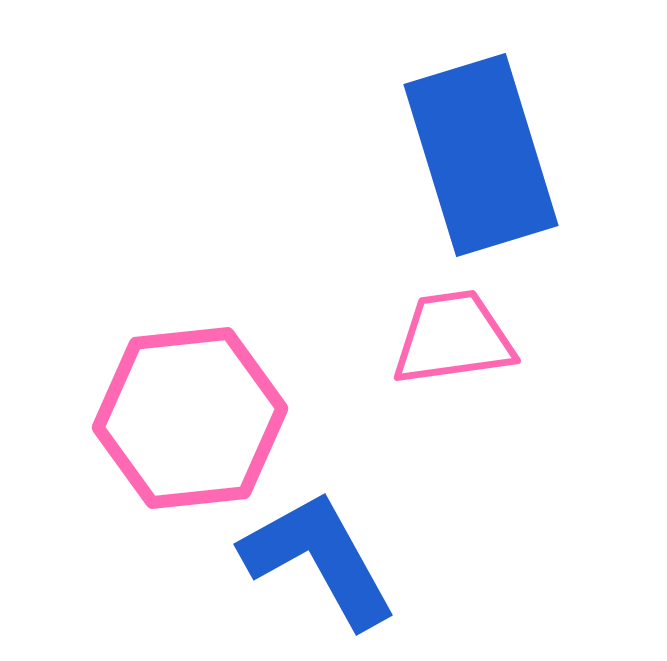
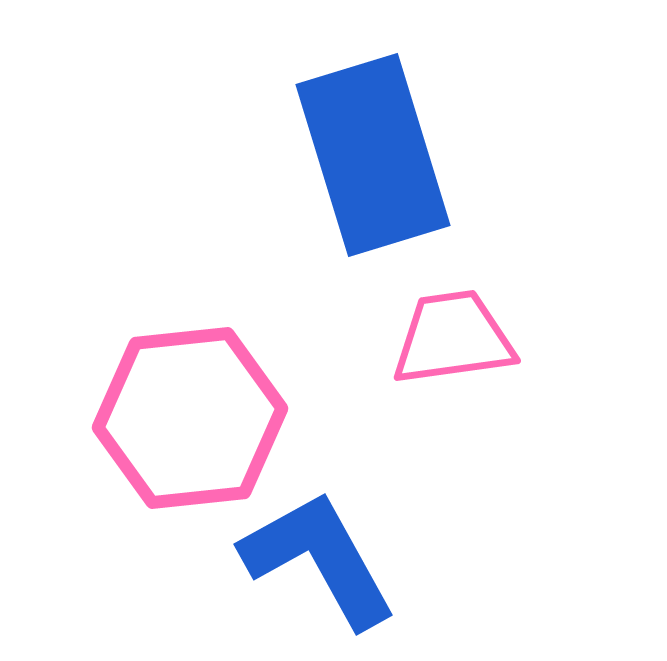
blue rectangle: moved 108 px left
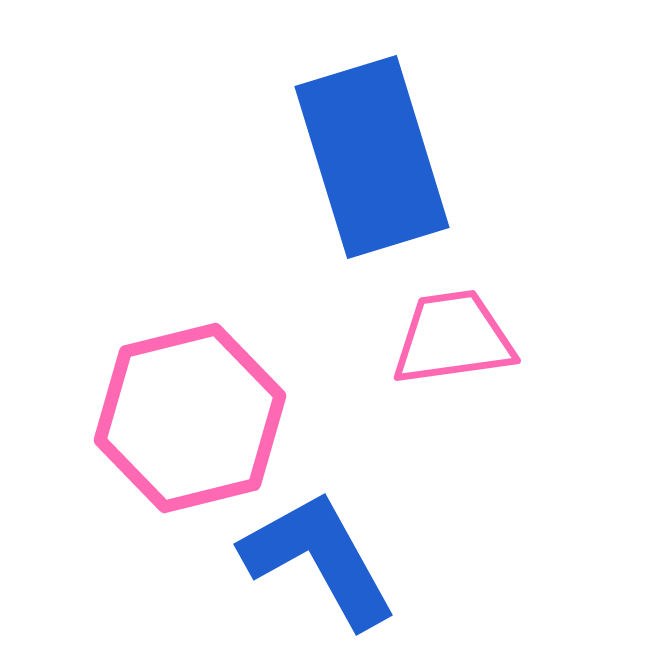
blue rectangle: moved 1 px left, 2 px down
pink hexagon: rotated 8 degrees counterclockwise
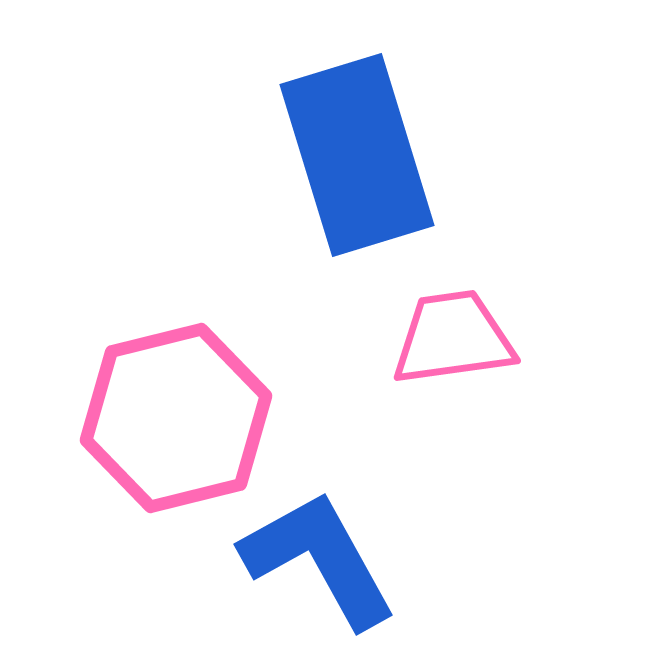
blue rectangle: moved 15 px left, 2 px up
pink hexagon: moved 14 px left
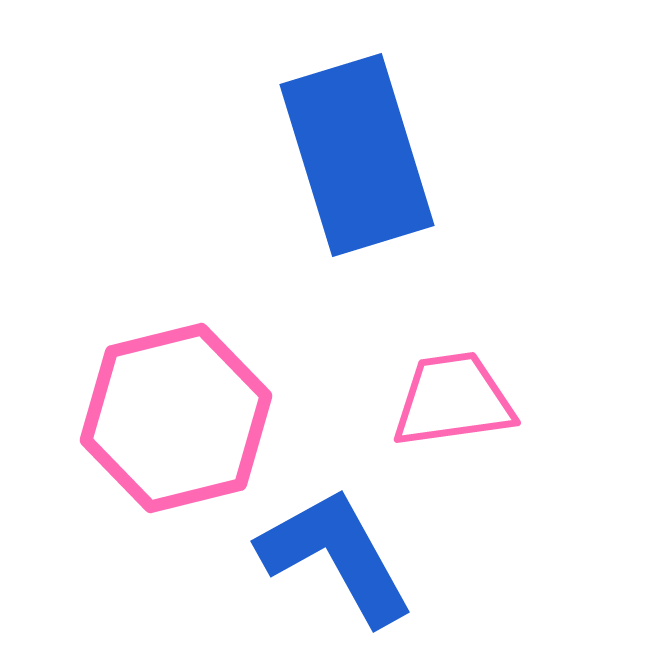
pink trapezoid: moved 62 px down
blue L-shape: moved 17 px right, 3 px up
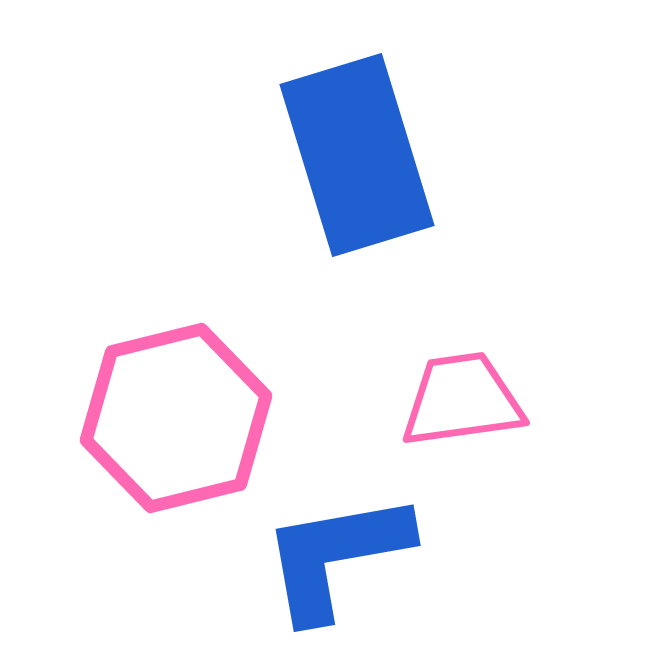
pink trapezoid: moved 9 px right
blue L-shape: rotated 71 degrees counterclockwise
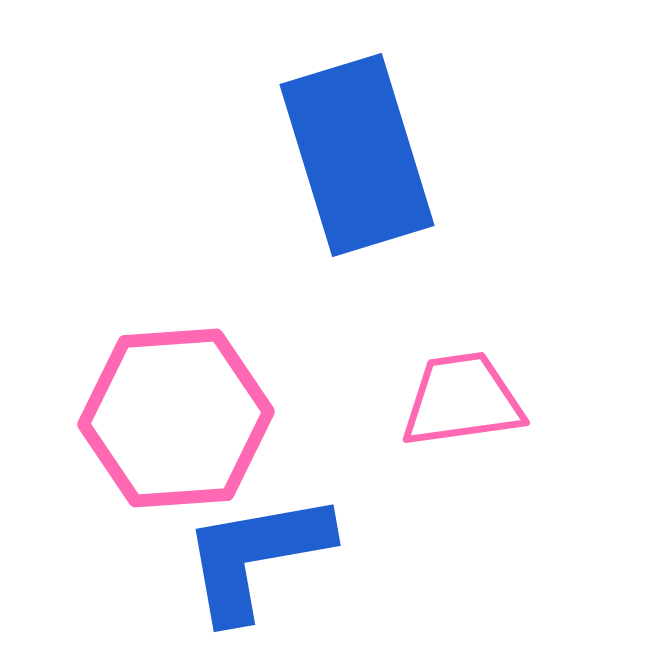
pink hexagon: rotated 10 degrees clockwise
blue L-shape: moved 80 px left
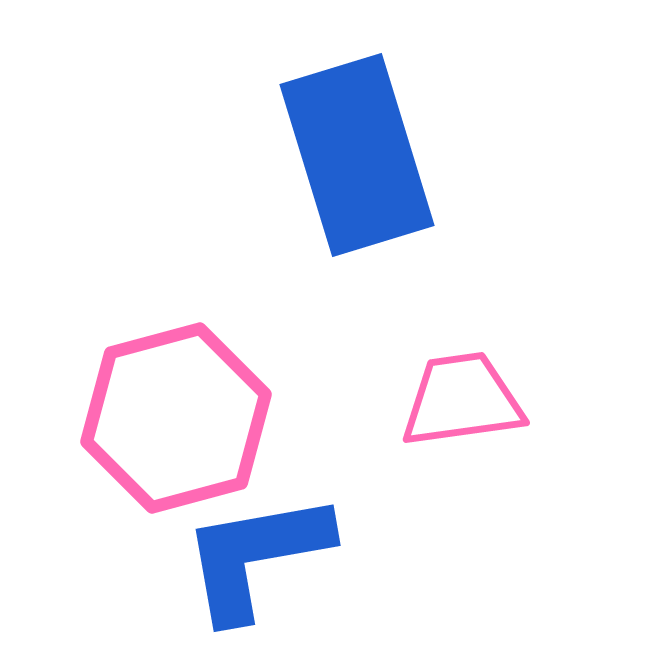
pink hexagon: rotated 11 degrees counterclockwise
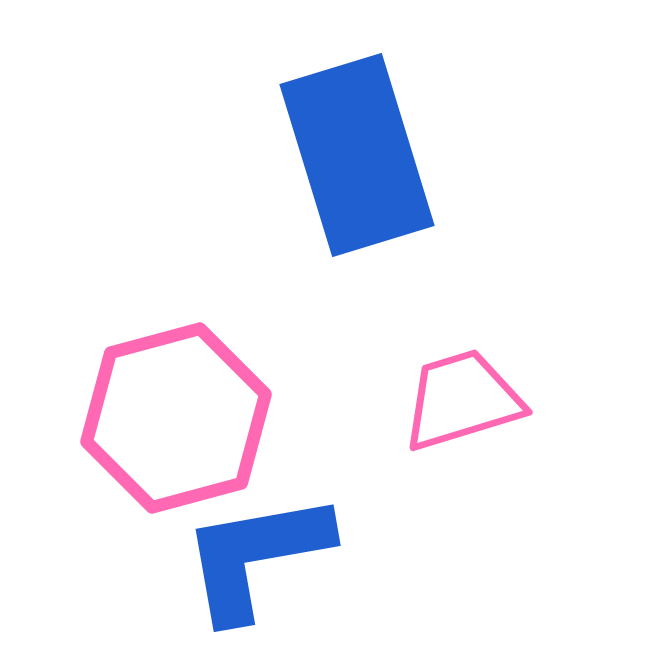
pink trapezoid: rotated 9 degrees counterclockwise
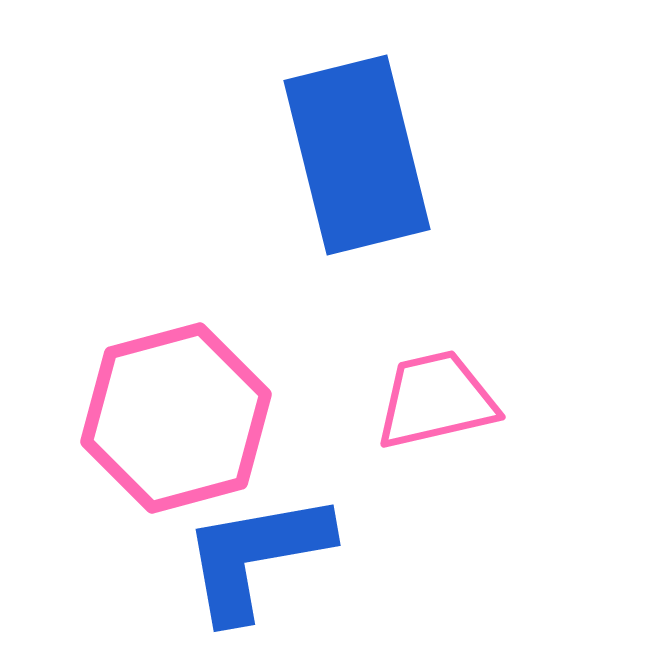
blue rectangle: rotated 3 degrees clockwise
pink trapezoid: moved 26 px left; rotated 4 degrees clockwise
